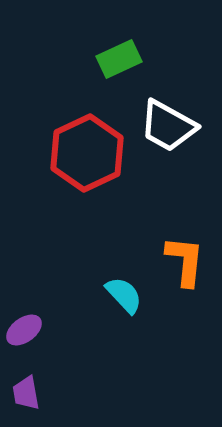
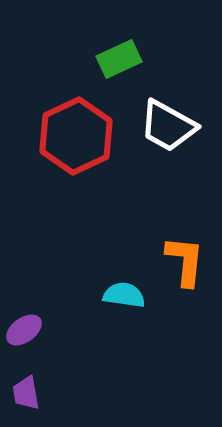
red hexagon: moved 11 px left, 17 px up
cyan semicircle: rotated 39 degrees counterclockwise
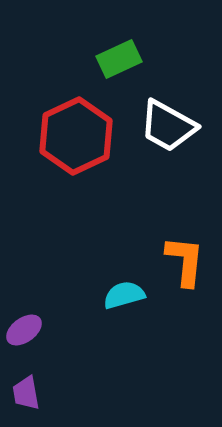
cyan semicircle: rotated 24 degrees counterclockwise
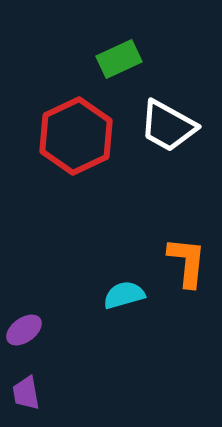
orange L-shape: moved 2 px right, 1 px down
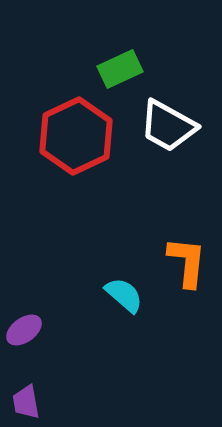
green rectangle: moved 1 px right, 10 px down
cyan semicircle: rotated 57 degrees clockwise
purple trapezoid: moved 9 px down
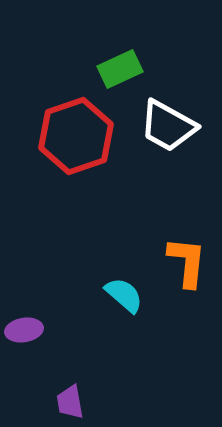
red hexagon: rotated 6 degrees clockwise
purple ellipse: rotated 27 degrees clockwise
purple trapezoid: moved 44 px right
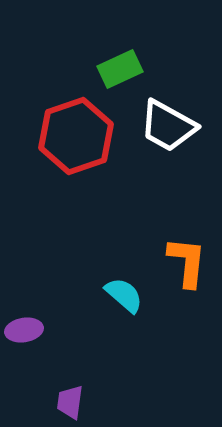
purple trapezoid: rotated 18 degrees clockwise
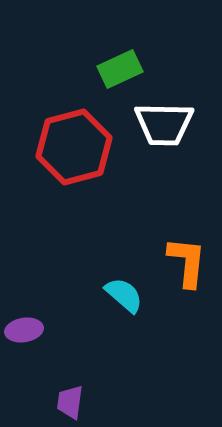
white trapezoid: moved 4 px left, 2 px up; rotated 28 degrees counterclockwise
red hexagon: moved 2 px left, 11 px down; rotated 4 degrees clockwise
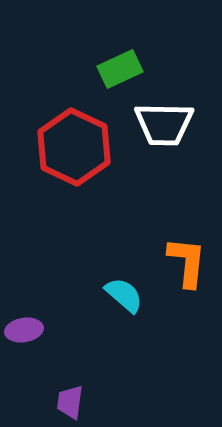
red hexagon: rotated 20 degrees counterclockwise
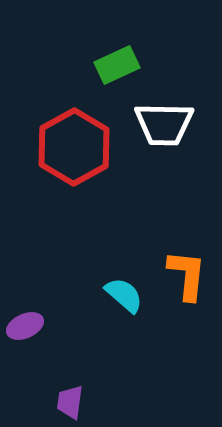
green rectangle: moved 3 px left, 4 px up
red hexagon: rotated 6 degrees clockwise
orange L-shape: moved 13 px down
purple ellipse: moved 1 px right, 4 px up; rotated 15 degrees counterclockwise
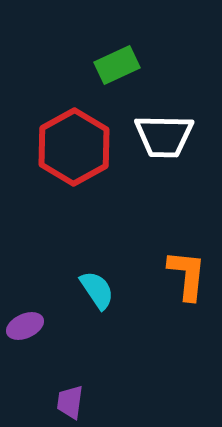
white trapezoid: moved 12 px down
cyan semicircle: moved 27 px left, 5 px up; rotated 15 degrees clockwise
